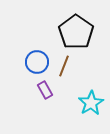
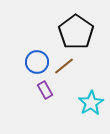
brown line: rotated 30 degrees clockwise
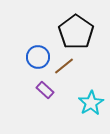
blue circle: moved 1 px right, 5 px up
purple rectangle: rotated 18 degrees counterclockwise
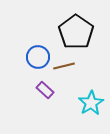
brown line: rotated 25 degrees clockwise
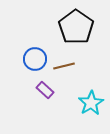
black pentagon: moved 5 px up
blue circle: moved 3 px left, 2 px down
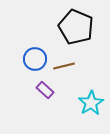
black pentagon: rotated 12 degrees counterclockwise
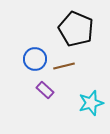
black pentagon: moved 2 px down
cyan star: rotated 15 degrees clockwise
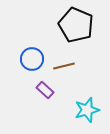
black pentagon: moved 4 px up
blue circle: moved 3 px left
cyan star: moved 4 px left, 7 px down
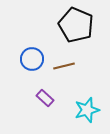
purple rectangle: moved 8 px down
